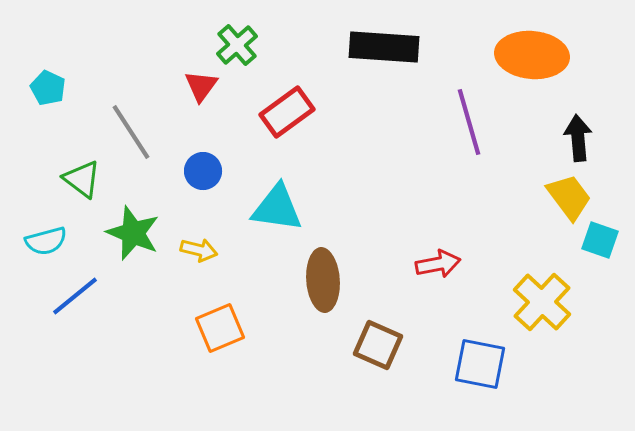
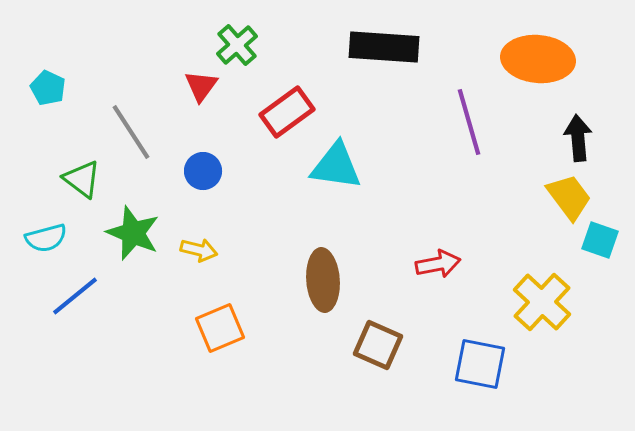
orange ellipse: moved 6 px right, 4 px down
cyan triangle: moved 59 px right, 42 px up
cyan semicircle: moved 3 px up
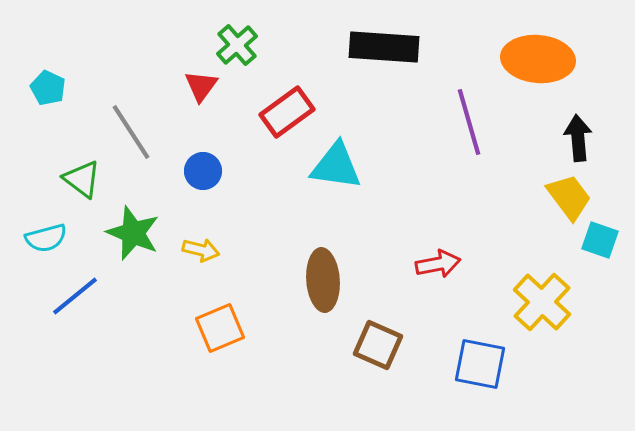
yellow arrow: moved 2 px right
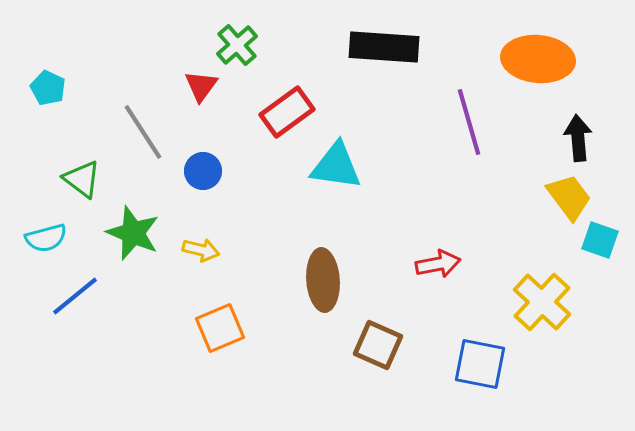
gray line: moved 12 px right
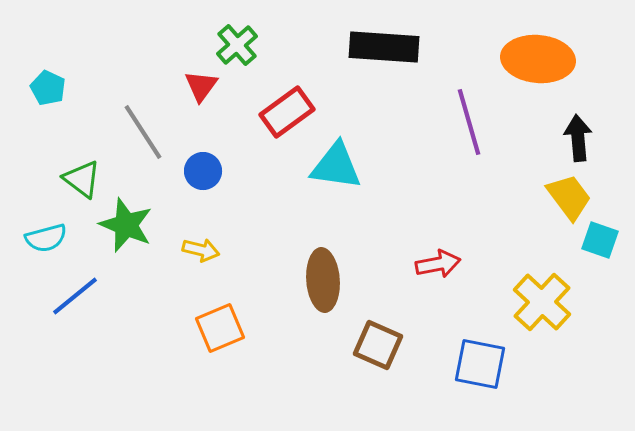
green star: moved 7 px left, 8 px up
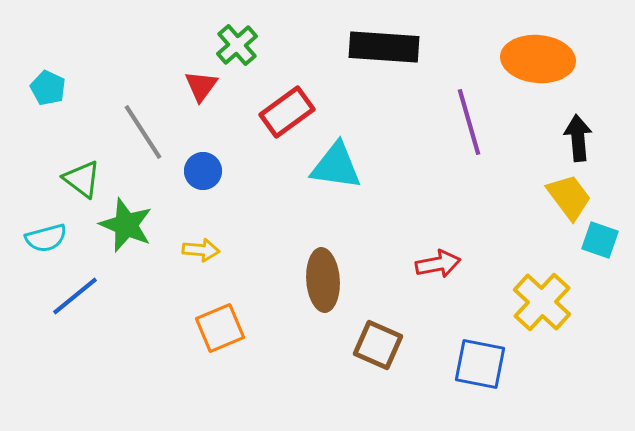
yellow arrow: rotated 9 degrees counterclockwise
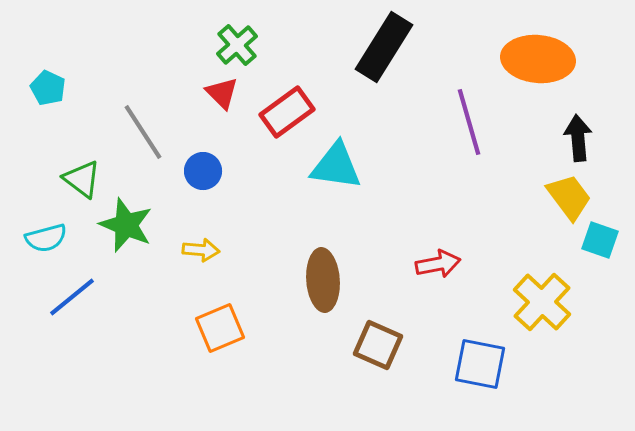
black rectangle: rotated 62 degrees counterclockwise
red triangle: moved 21 px right, 7 px down; rotated 21 degrees counterclockwise
blue line: moved 3 px left, 1 px down
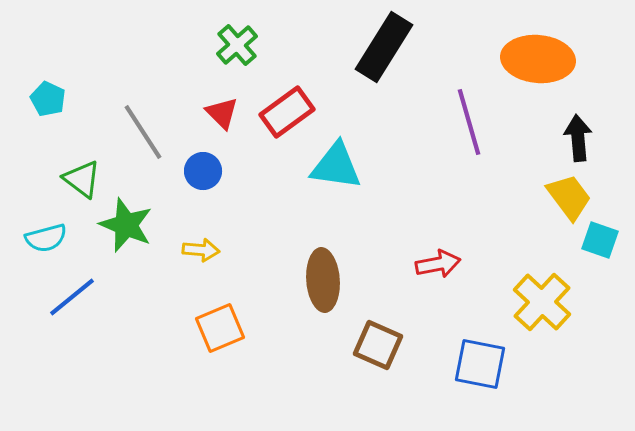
cyan pentagon: moved 11 px down
red triangle: moved 20 px down
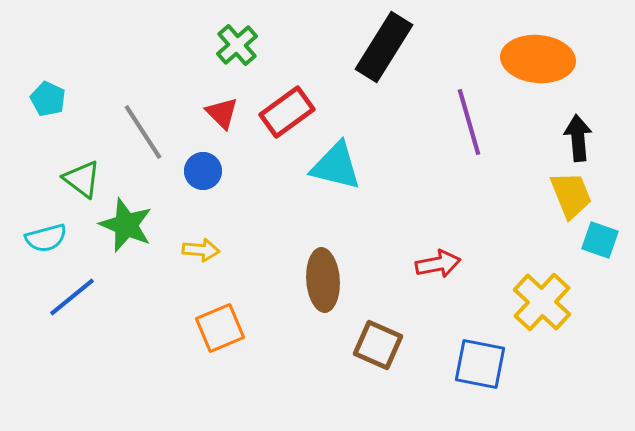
cyan triangle: rotated 6 degrees clockwise
yellow trapezoid: moved 2 px right, 2 px up; rotated 15 degrees clockwise
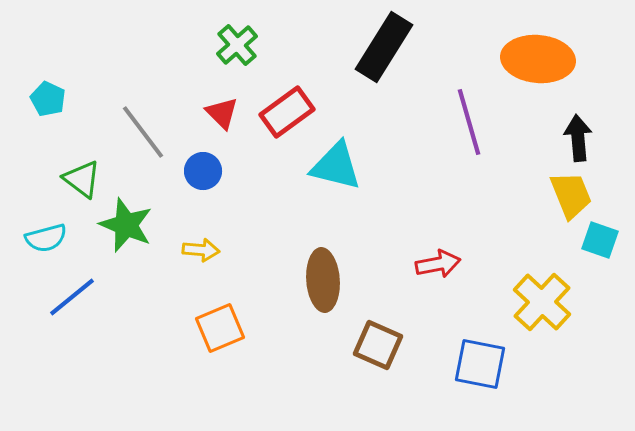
gray line: rotated 4 degrees counterclockwise
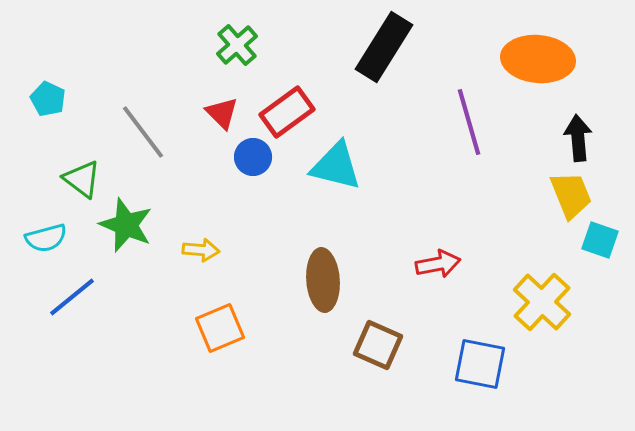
blue circle: moved 50 px right, 14 px up
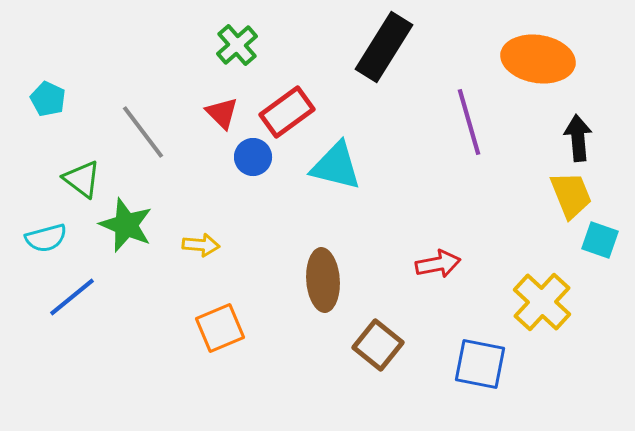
orange ellipse: rotated 4 degrees clockwise
yellow arrow: moved 5 px up
brown square: rotated 15 degrees clockwise
